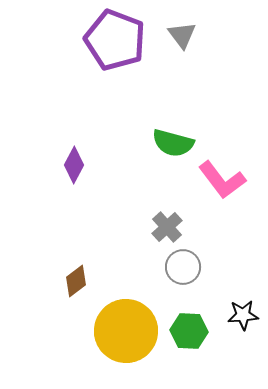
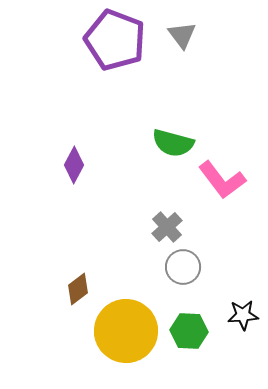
brown diamond: moved 2 px right, 8 px down
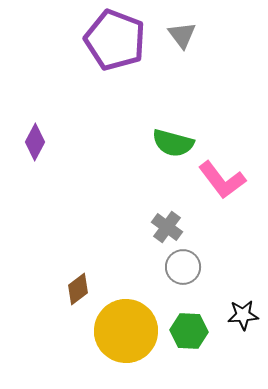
purple diamond: moved 39 px left, 23 px up
gray cross: rotated 12 degrees counterclockwise
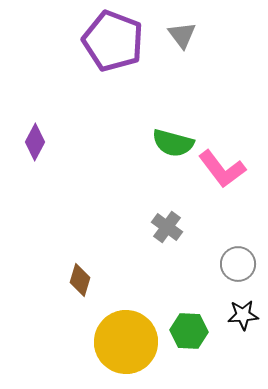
purple pentagon: moved 2 px left, 1 px down
pink L-shape: moved 11 px up
gray circle: moved 55 px right, 3 px up
brown diamond: moved 2 px right, 9 px up; rotated 36 degrees counterclockwise
yellow circle: moved 11 px down
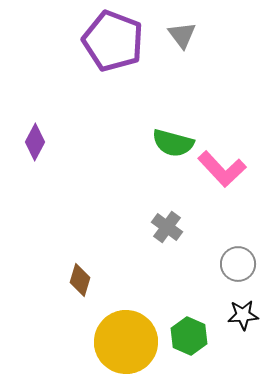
pink L-shape: rotated 6 degrees counterclockwise
green hexagon: moved 5 px down; rotated 21 degrees clockwise
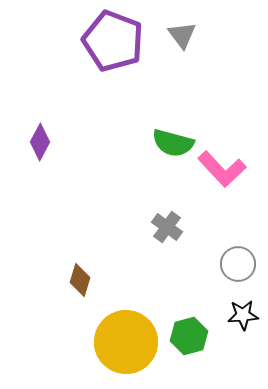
purple diamond: moved 5 px right
green hexagon: rotated 21 degrees clockwise
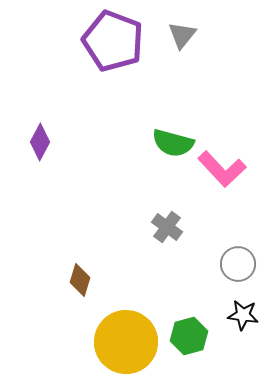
gray triangle: rotated 16 degrees clockwise
black star: rotated 12 degrees clockwise
